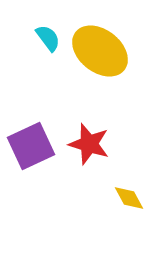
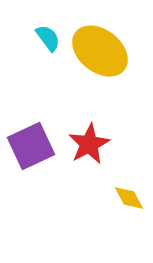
red star: rotated 27 degrees clockwise
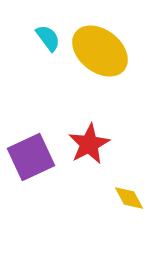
purple square: moved 11 px down
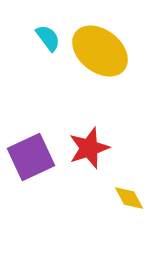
red star: moved 4 px down; rotated 9 degrees clockwise
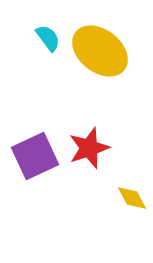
purple square: moved 4 px right, 1 px up
yellow diamond: moved 3 px right
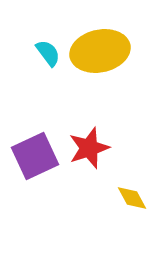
cyan semicircle: moved 15 px down
yellow ellipse: rotated 50 degrees counterclockwise
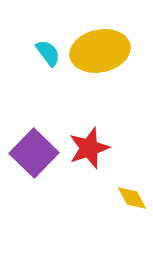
purple square: moved 1 px left, 3 px up; rotated 21 degrees counterclockwise
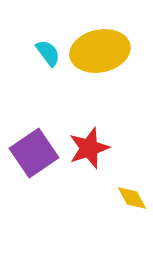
purple square: rotated 12 degrees clockwise
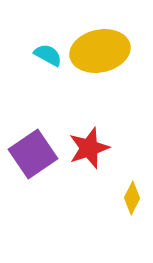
cyan semicircle: moved 2 px down; rotated 24 degrees counterclockwise
purple square: moved 1 px left, 1 px down
yellow diamond: rotated 56 degrees clockwise
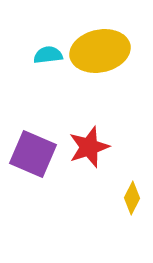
cyan semicircle: rotated 36 degrees counterclockwise
red star: moved 1 px up
purple square: rotated 33 degrees counterclockwise
